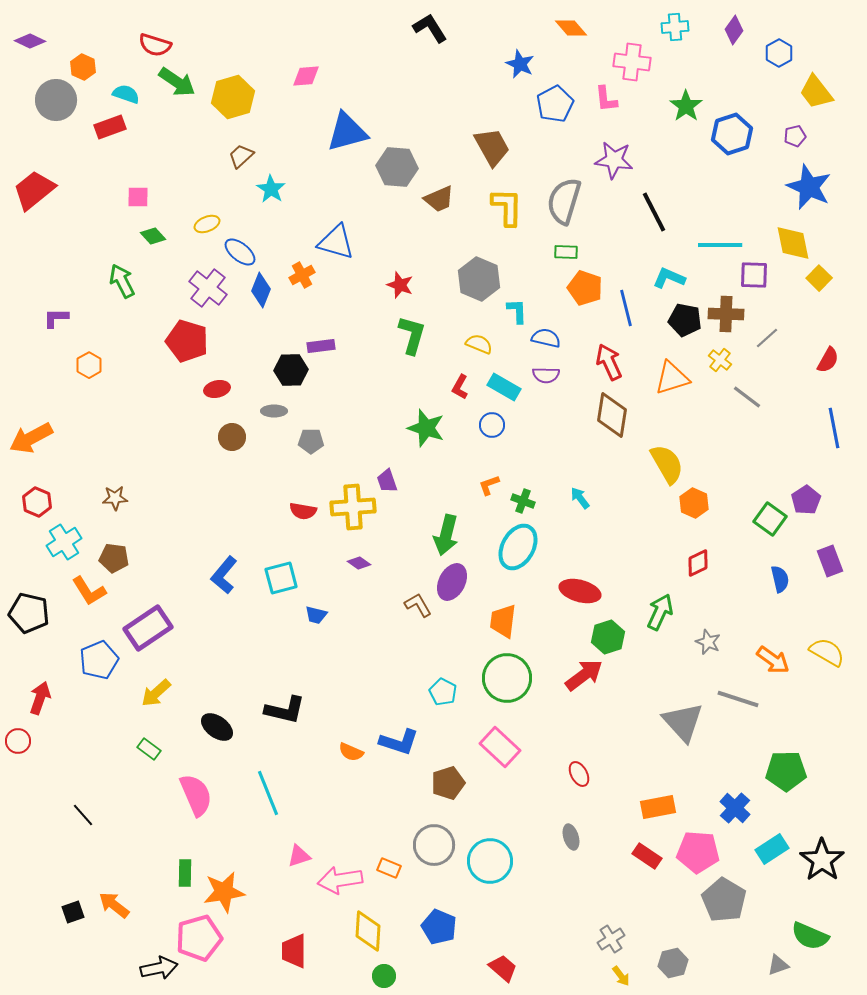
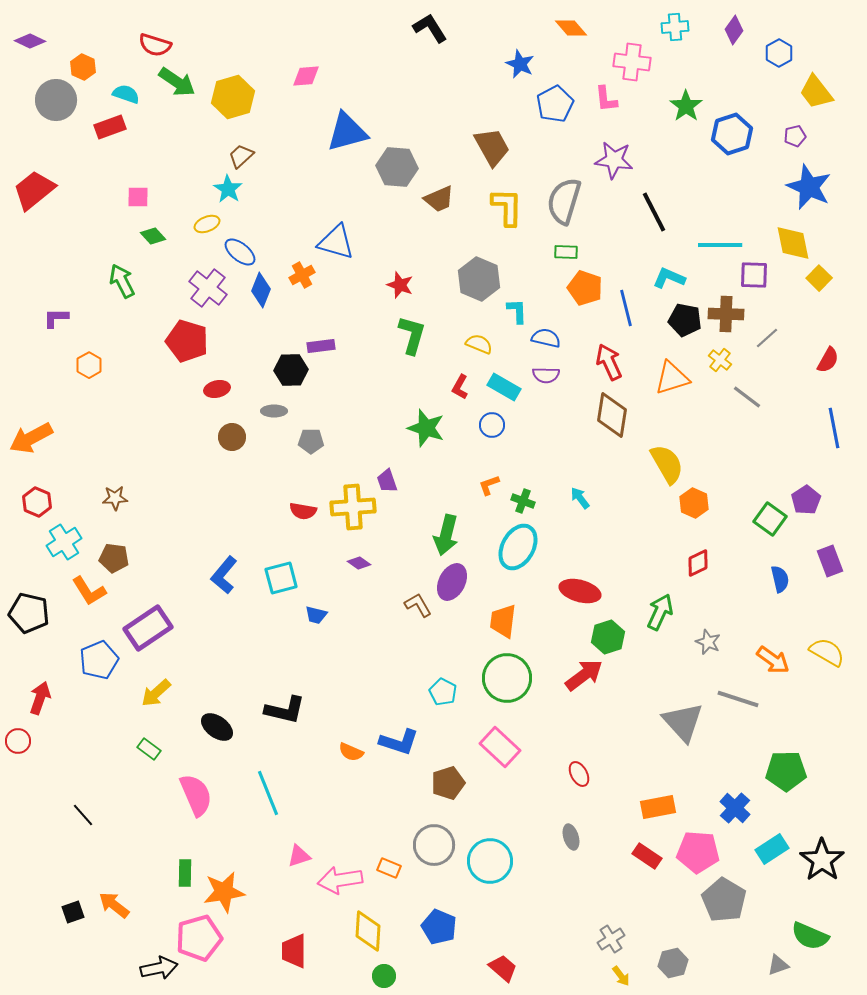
cyan star at (271, 189): moved 43 px left
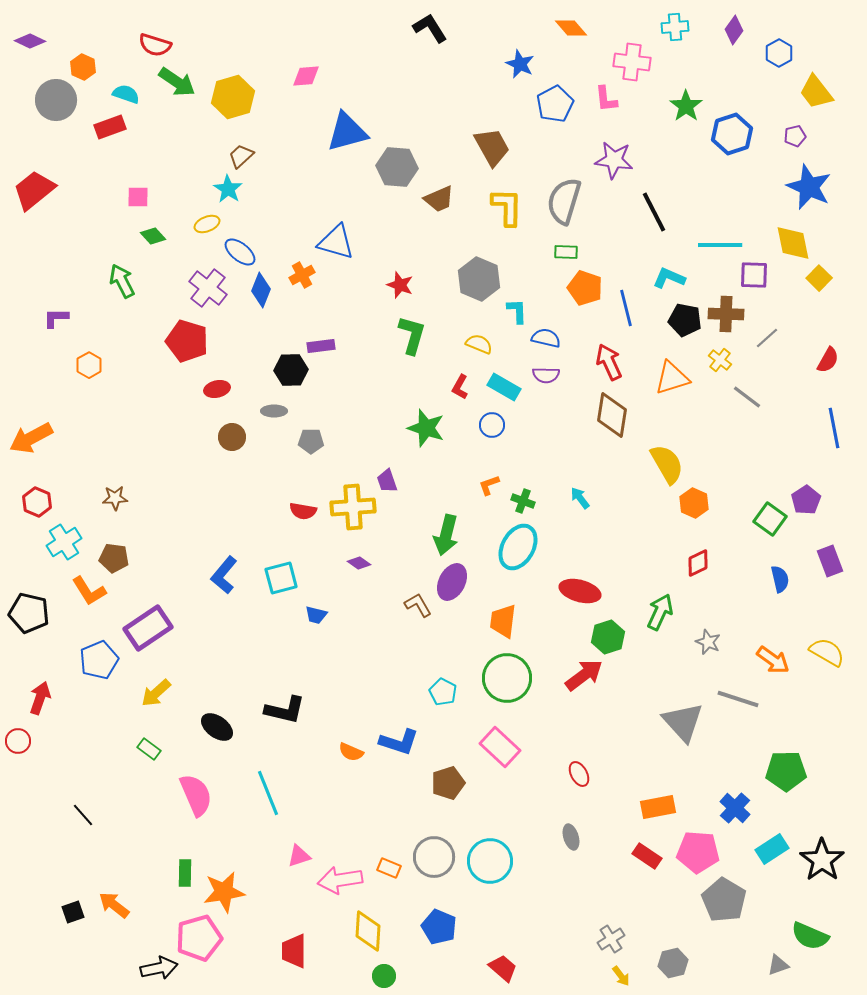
gray circle at (434, 845): moved 12 px down
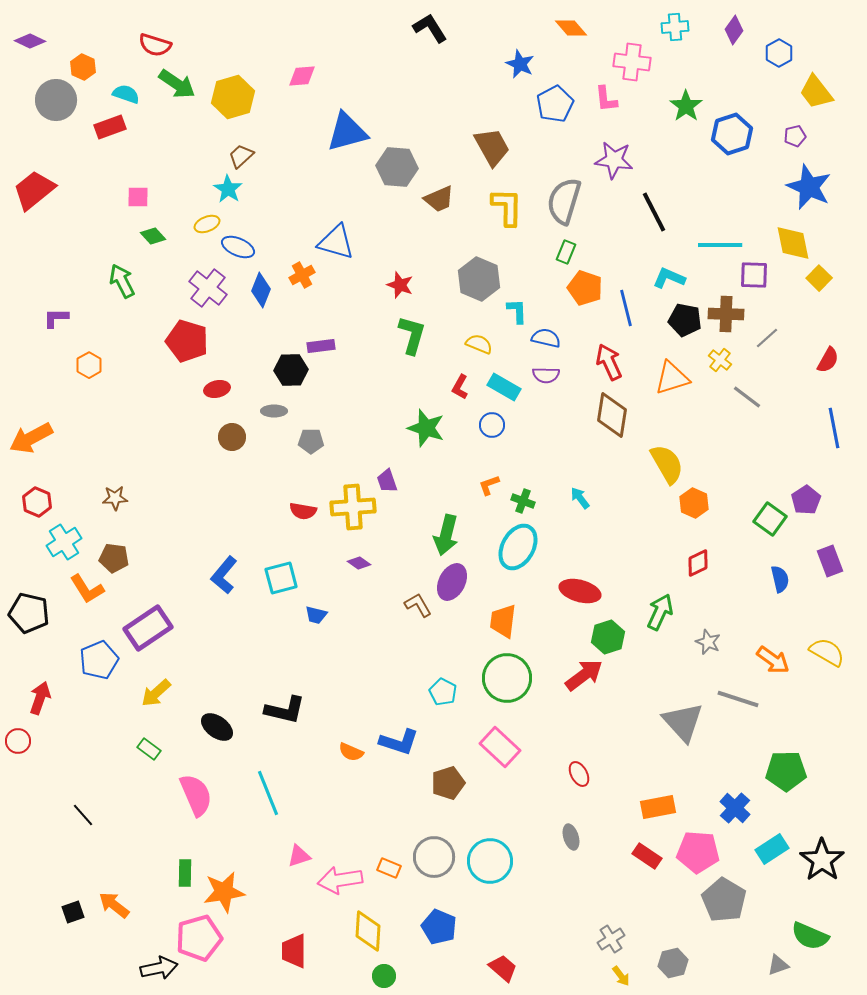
pink diamond at (306, 76): moved 4 px left
green arrow at (177, 82): moved 2 px down
blue ellipse at (240, 252): moved 2 px left, 5 px up; rotated 16 degrees counterclockwise
green rectangle at (566, 252): rotated 70 degrees counterclockwise
orange L-shape at (89, 591): moved 2 px left, 2 px up
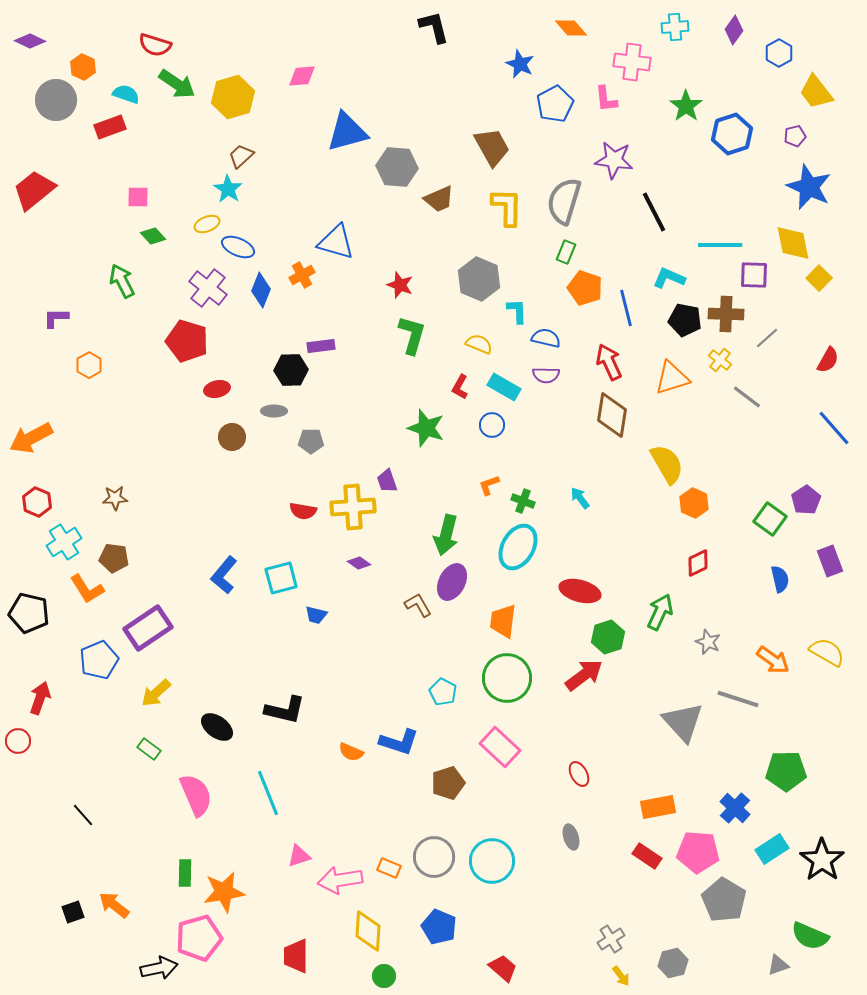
black L-shape at (430, 28): moved 4 px right, 1 px up; rotated 18 degrees clockwise
blue line at (834, 428): rotated 30 degrees counterclockwise
cyan circle at (490, 861): moved 2 px right
red trapezoid at (294, 951): moved 2 px right, 5 px down
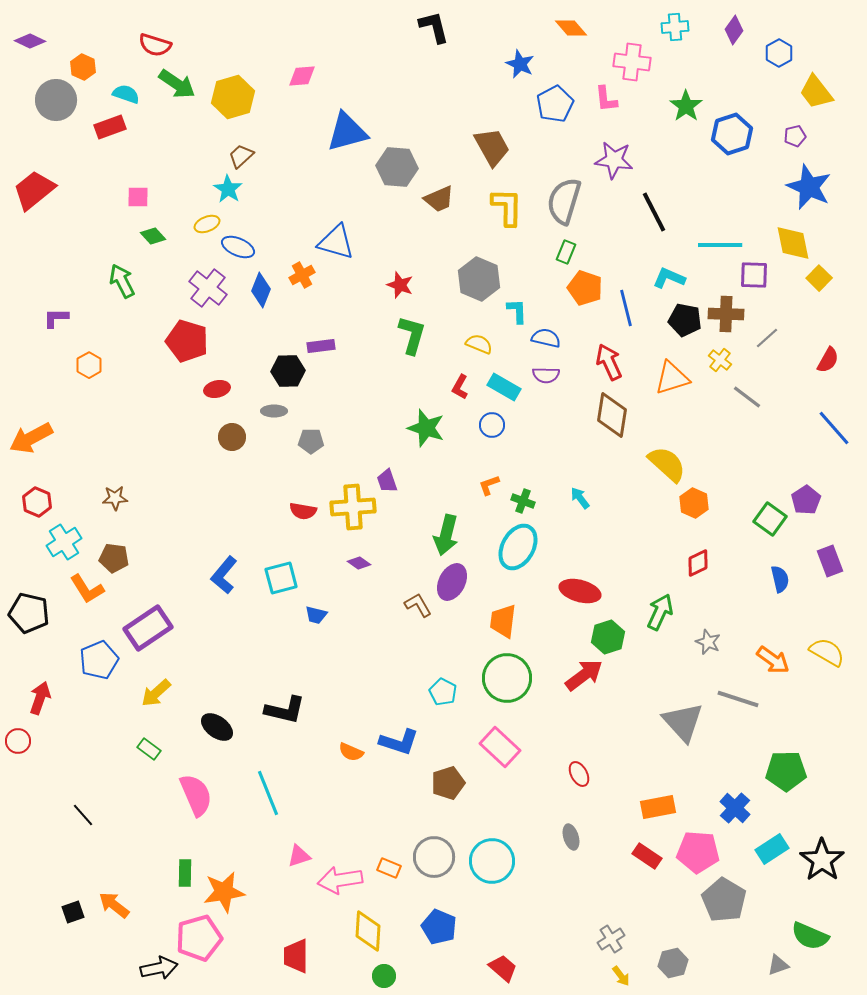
black hexagon at (291, 370): moved 3 px left, 1 px down
yellow semicircle at (667, 464): rotated 18 degrees counterclockwise
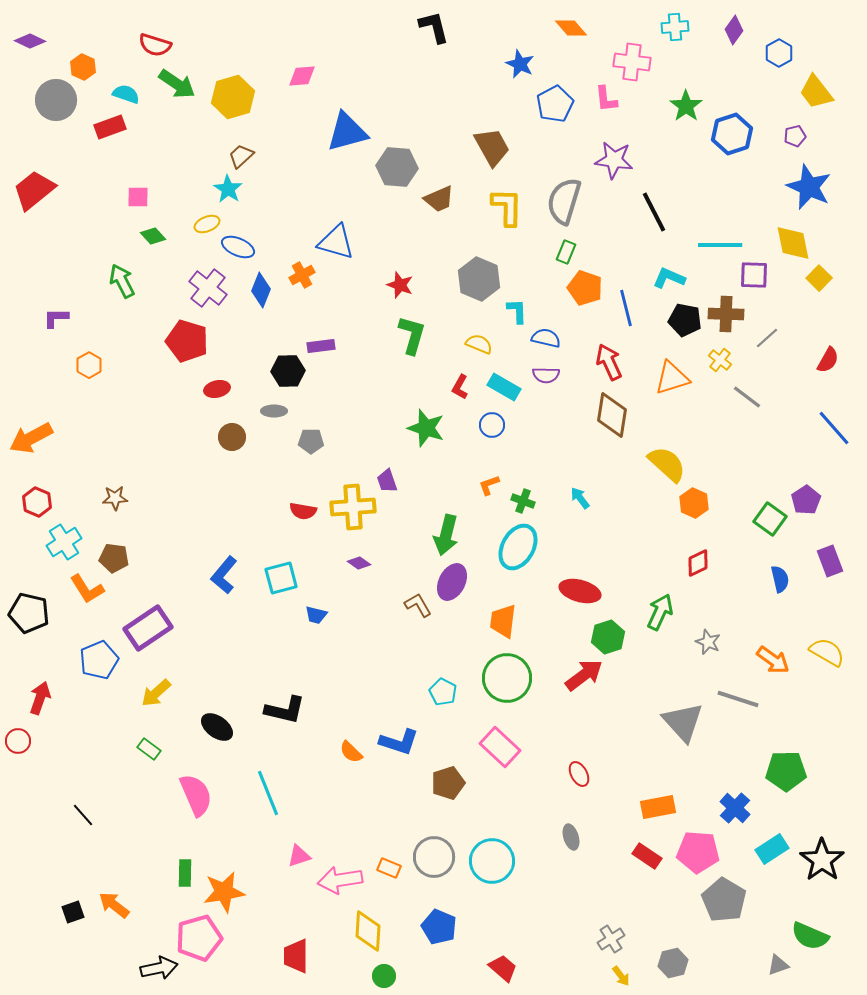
orange semicircle at (351, 752): rotated 20 degrees clockwise
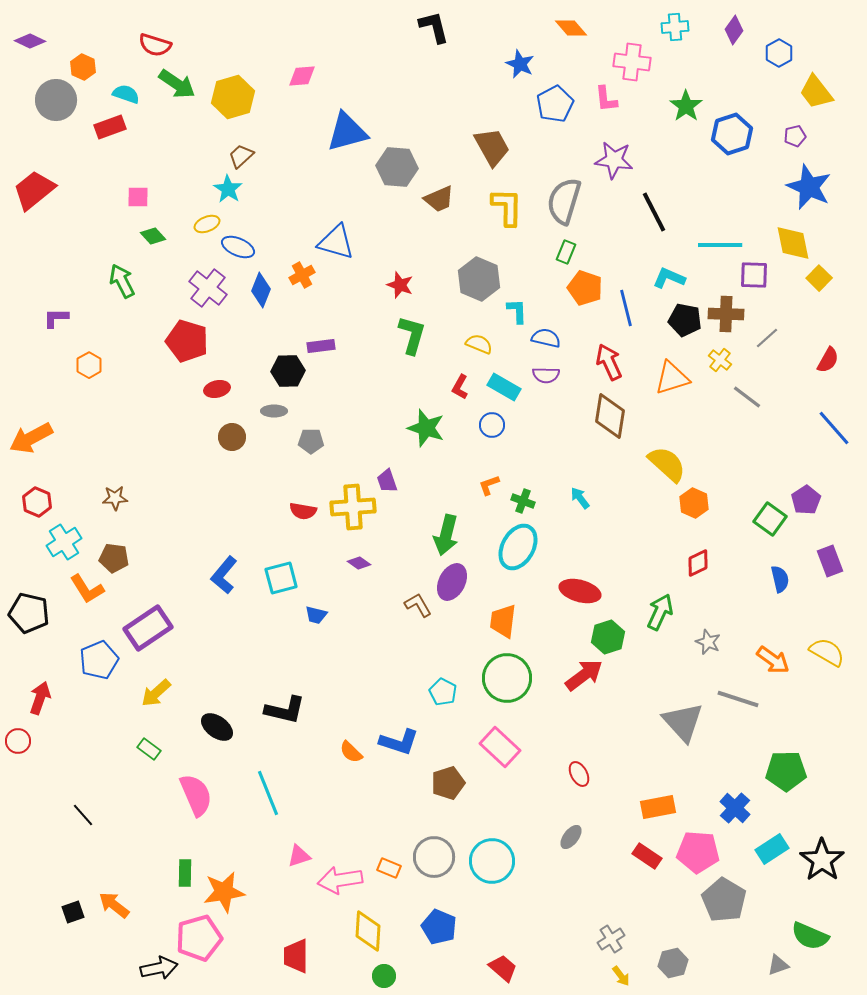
brown diamond at (612, 415): moved 2 px left, 1 px down
gray ellipse at (571, 837): rotated 55 degrees clockwise
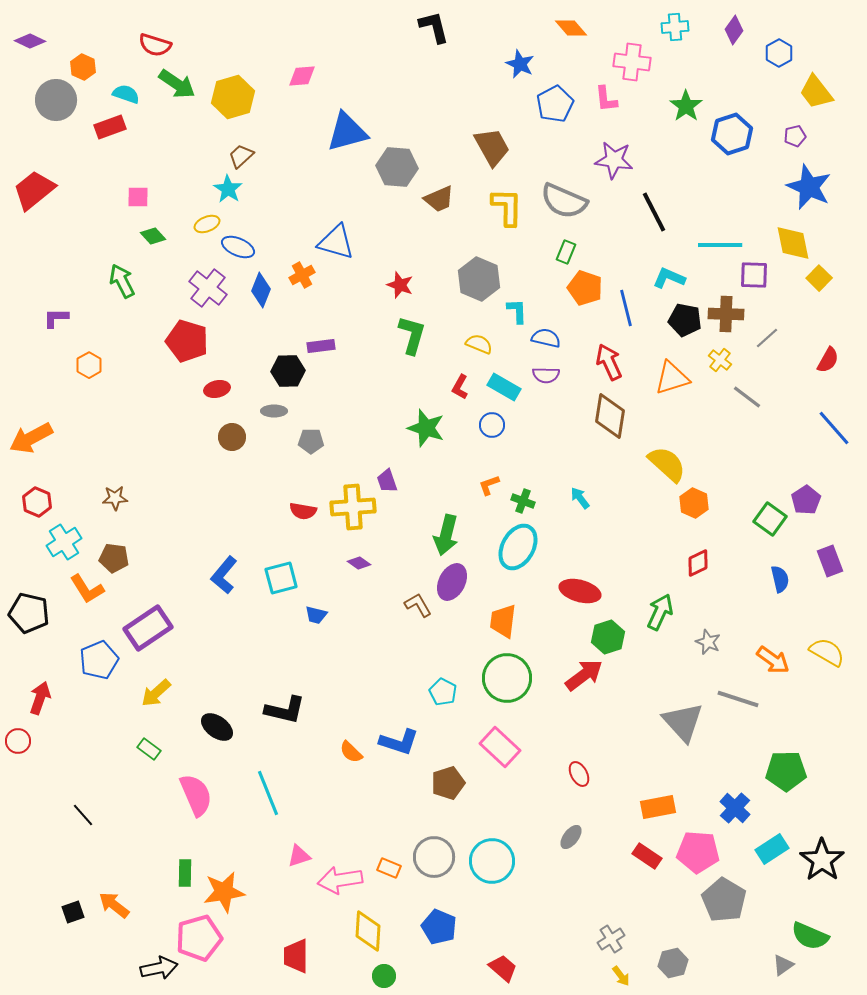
gray semicircle at (564, 201): rotated 84 degrees counterclockwise
gray triangle at (778, 965): moved 5 px right; rotated 15 degrees counterclockwise
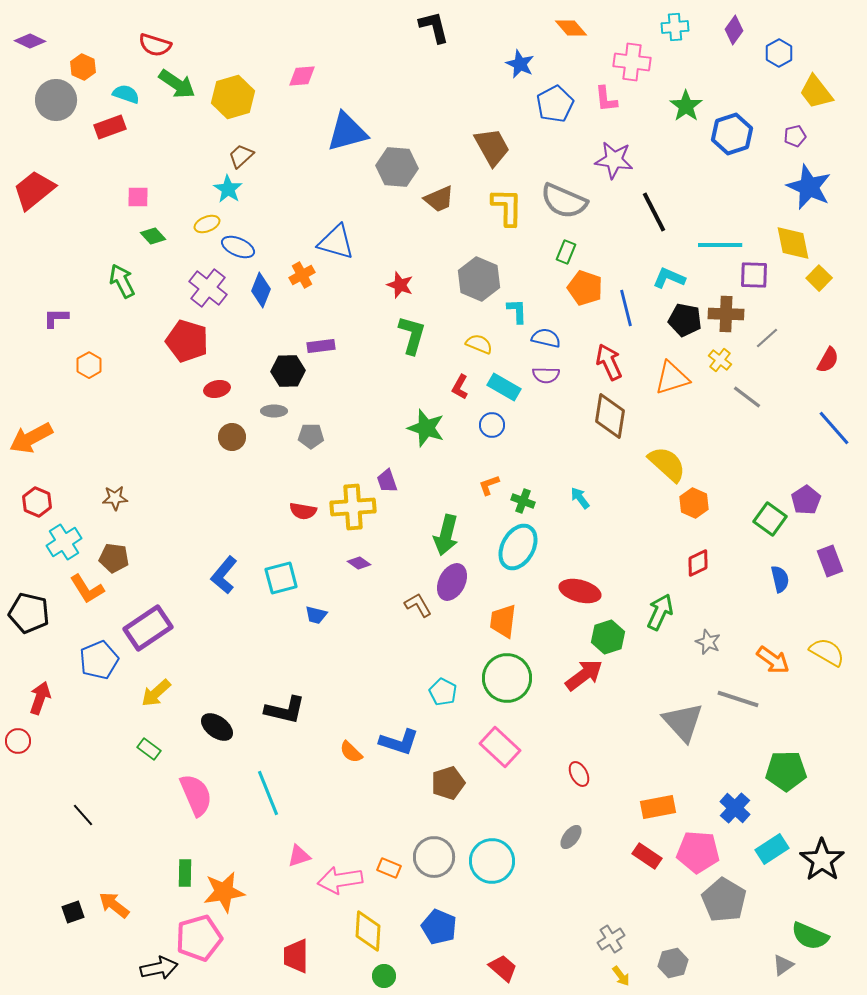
gray pentagon at (311, 441): moved 5 px up
